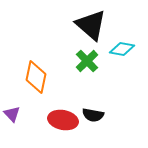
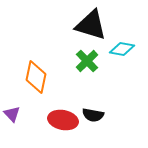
black triangle: rotated 24 degrees counterclockwise
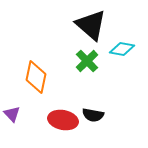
black triangle: rotated 24 degrees clockwise
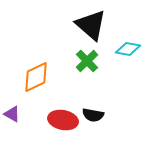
cyan diamond: moved 6 px right
orange diamond: rotated 52 degrees clockwise
purple triangle: rotated 18 degrees counterclockwise
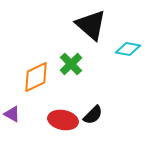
green cross: moved 16 px left, 3 px down
black semicircle: rotated 55 degrees counterclockwise
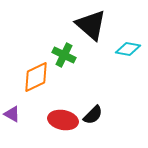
green cross: moved 7 px left, 9 px up; rotated 20 degrees counterclockwise
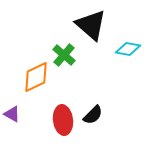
green cross: rotated 15 degrees clockwise
red ellipse: rotated 72 degrees clockwise
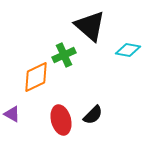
black triangle: moved 1 px left, 1 px down
cyan diamond: moved 1 px down
green cross: rotated 25 degrees clockwise
red ellipse: moved 2 px left; rotated 8 degrees counterclockwise
